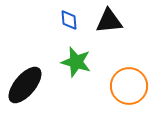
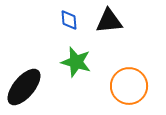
black ellipse: moved 1 px left, 2 px down
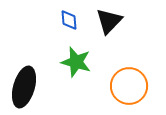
black triangle: rotated 40 degrees counterclockwise
black ellipse: rotated 24 degrees counterclockwise
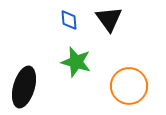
black triangle: moved 2 px up; rotated 20 degrees counterclockwise
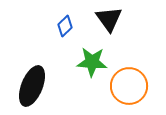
blue diamond: moved 4 px left, 6 px down; rotated 50 degrees clockwise
green star: moved 16 px right; rotated 12 degrees counterclockwise
black ellipse: moved 8 px right, 1 px up; rotated 6 degrees clockwise
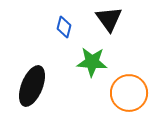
blue diamond: moved 1 px left, 1 px down; rotated 30 degrees counterclockwise
orange circle: moved 7 px down
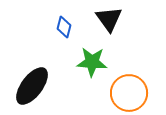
black ellipse: rotated 15 degrees clockwise
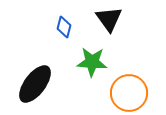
black ellipse: moved 3 px right, 2 px up
